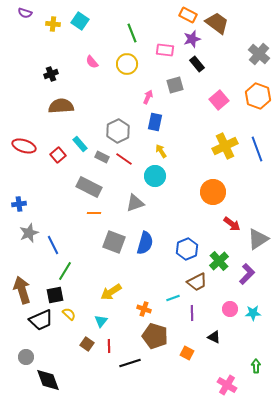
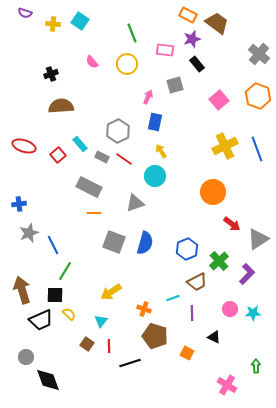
black square at (55, 295): rotated 12 degrees clockwise
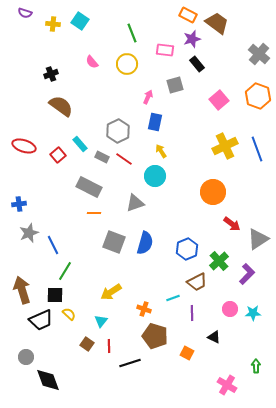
brown semicircle at (61, 106): rotated 40 degrees clockwise
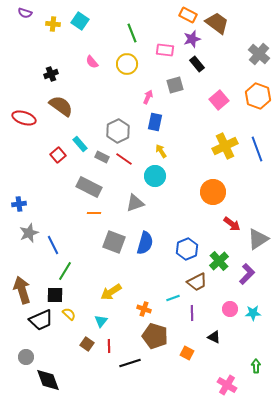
red ellipse at (24, 146): moved 28 px up
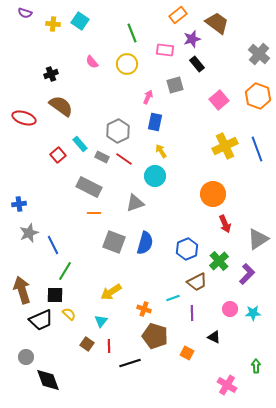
orange rectangle at (188, 15): moved 10 px left; rotated 66 degrees counterclockwise
orange circle at (213, 192): moved 2 px down
red arrow at (232, 224): moved 7 px left; rotated 30 degrees clockwise
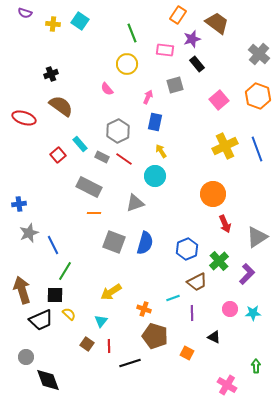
orange rectangle at (178, 15): rotated 18 degrees counterclockwise
pink semicircle at (92, 62): moved 15 px right, 27 px down
gray triangle at (258, 239): moved 1 px left, 2 px up
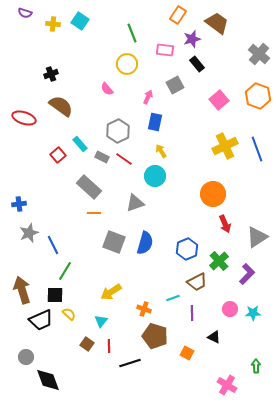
gray square at (175, 85): rotated 12 degrees counterclockwise
gray rectangle at (89, 187): rotated 15 degrees clockwise
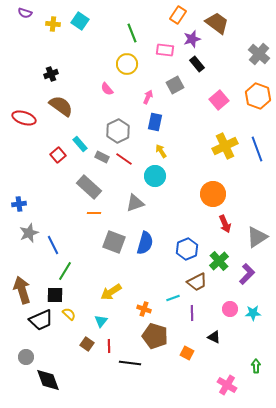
black line at (130, 363): rotated 25 degrees clockwise
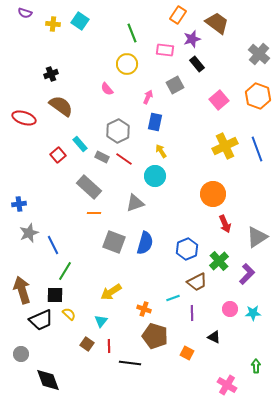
gray circle at (26, 357): moved 5 px left, 3 px up
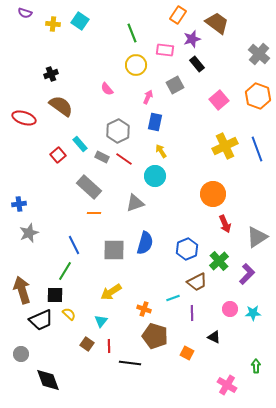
yellow circle at (127, 64): moved 9 px right, 1 px down
gray square at (114, 242): moved 8 px down; rotated 20 degrees counterclockwise
blue line at (53, 245): moved 21 px right
